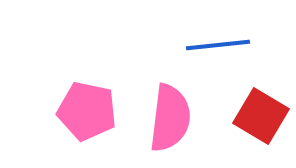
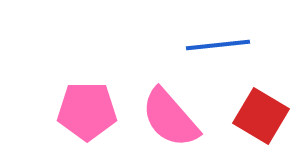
pink pentagon: rotated 12 degrees counterclockwise
pink semicircle: rotated 132 degrees clockwise
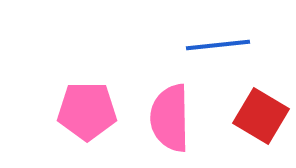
pink semicircle: rotated 40 degrees clockwise
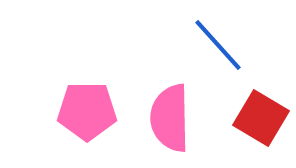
blue line: rotated 54 degrees clockwise
red square: moved 2 px down
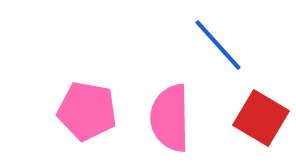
pink pentagon: rotated 10 degrees clockwise
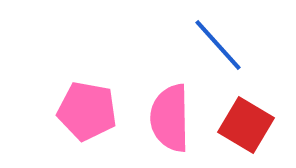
red square: moved 15 px left, 7 px down
